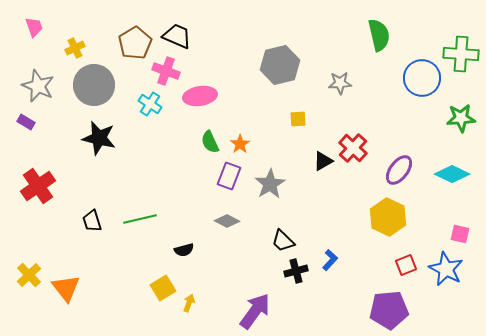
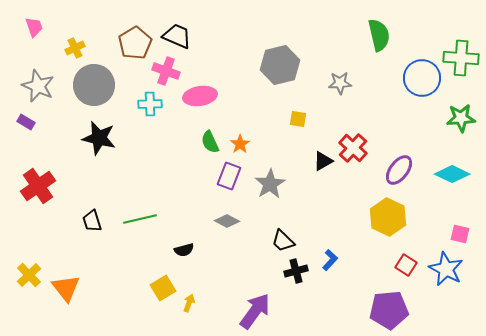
green cross at (461, 54): moved 4 px down
cyan cross at (150, 104): rotated 35 degrees counterclockwise
yellow square at (298, 119): rotated 12 degrees clockwise
red square at (406, 265): rotated 35 degrees counterclockwise
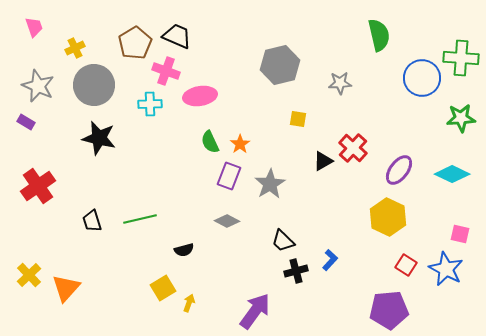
orange triangle at (66, 288): rotated 20 degrees clockwise
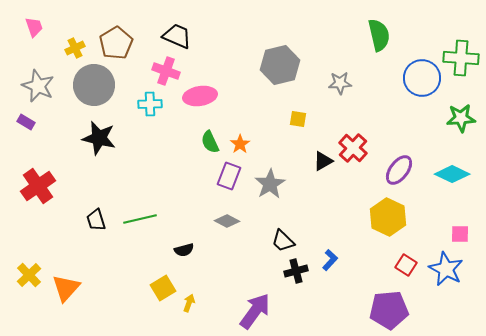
brown pentagon at (135, 43): moved 19 px left
black trapezoid at (92, 221): moved 4 px right, 1 px up
pink square at (460, 234): rotated 12 degrees counterclockwise
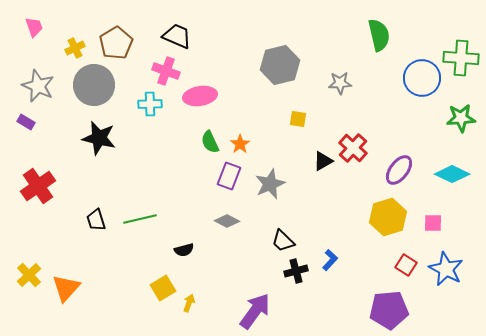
gray star at (270, 184): rotated 8 degrees clockwise
yellow hexagon at (388, 217): rotated 18 degrees clockwise
pink square at (460, 234): moved 27 px left, 11 px up
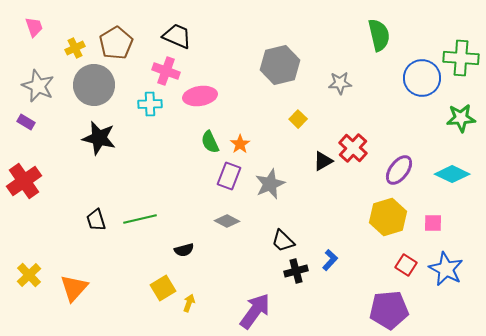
yellow square at (298, 119): rotated 36 degrees clockwise
red cross at (38, 186): moved 14 px left, 5 px up
orange triangle at (66, 288): moved 8 px right
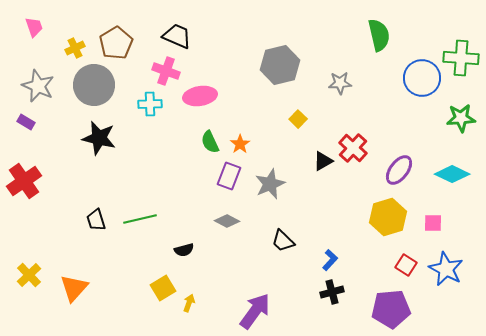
black cross at (296, 271): moved 36 px right, 21 px down
purple pentagon at (389, 310): moved 2 px right, 1 px up
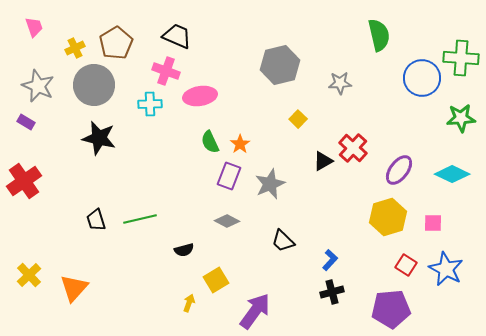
yellow square at (163, 288): moved 53 px right, 8 px up
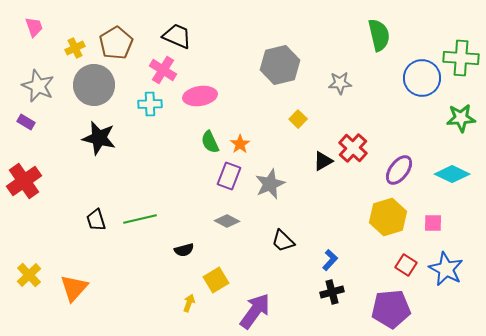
pink cross at (166, 71): moved 3 px left, 1 px up; rotated 12 degrees clockwise
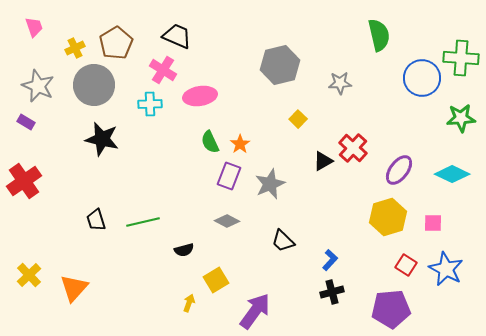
black star at (99, 138): moved 3 px right, 1 px down
green line at (140, 219): moved 3 px right, 3 px down
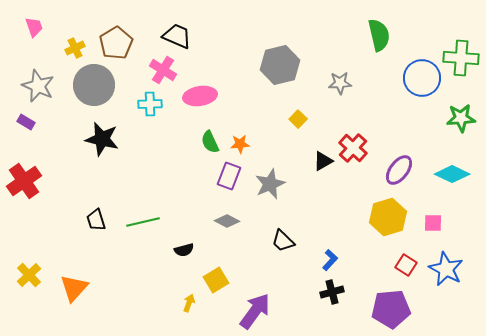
orange star at (240, 144): rotated 30 degrees clockwise
